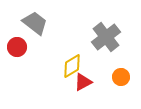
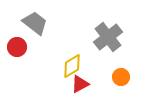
gray cross: moved 2 px right
red triangle: moved 3 px left, 2 px down
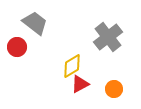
orange circle: moved 7 px left, 12 px down
